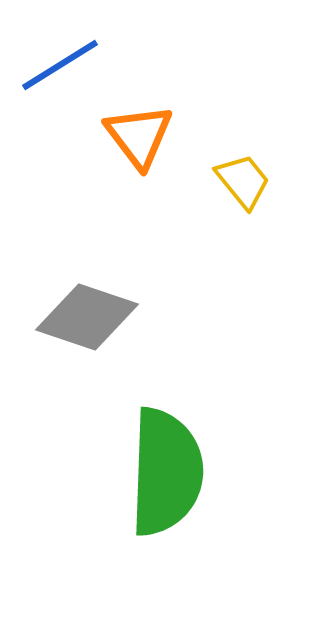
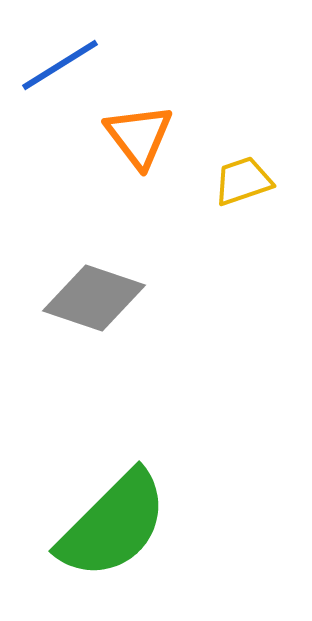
yellow trapezoid: rotated 70 degrees counterclockwise
gray diamond: moved 7 px right, 19 px up
green semicircle: moved 53 px left, 53 px down; rotated 43 degrees clockwise
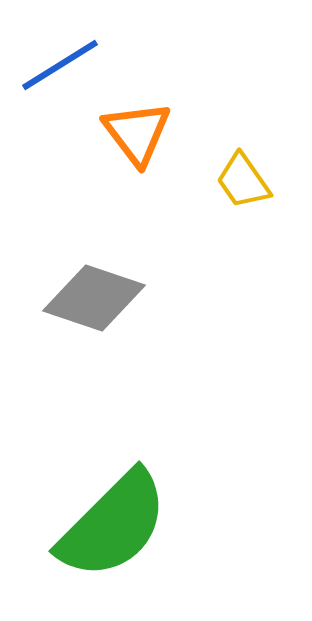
orange triangle: moved 2 px left, 3 px up
yellow trapezoid: rotated 106 degrees counterclockwise
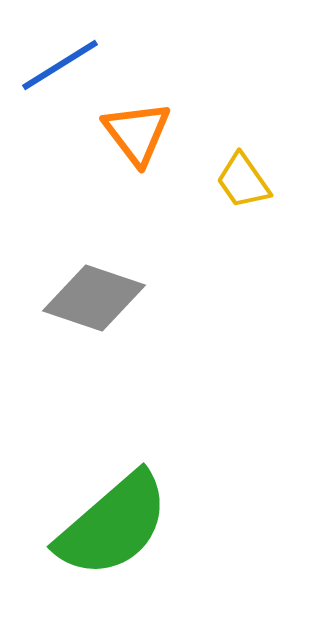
green semicircle: rotated 4 degrees clockwise
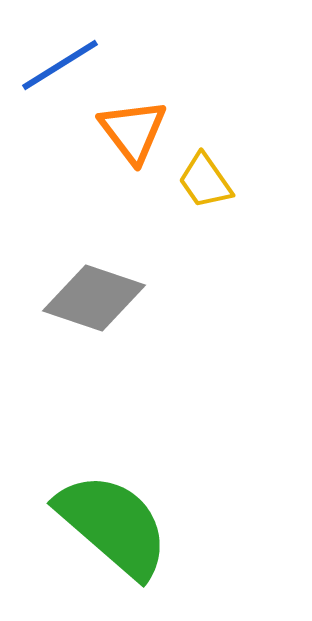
orange triangle: moved 4 px left, 2 px up
yellow trapezoid: moved 38 px left
green semicircle: rotated 98 degrees counterclockwise
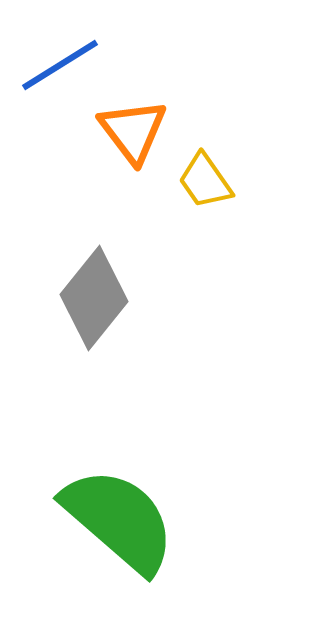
gray diamond: rotated 70 degrees counterclockwise
green semicircle: moved 6 px right, 5 px up
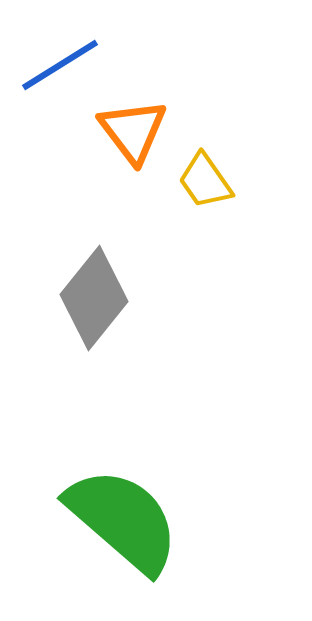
green semicircle: moved 4 px right
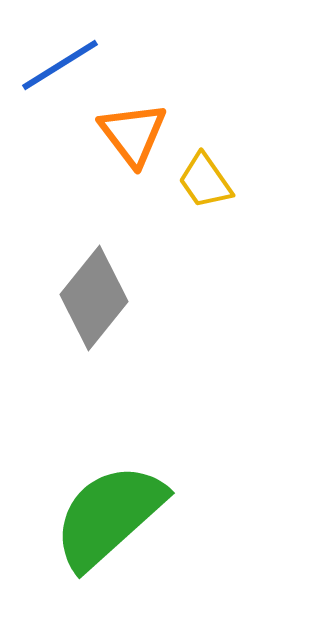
orange triangle: moved 3 px down
green semicircle: moved 14 px left, 4 px up; rotated 83 degrees counterclockwise
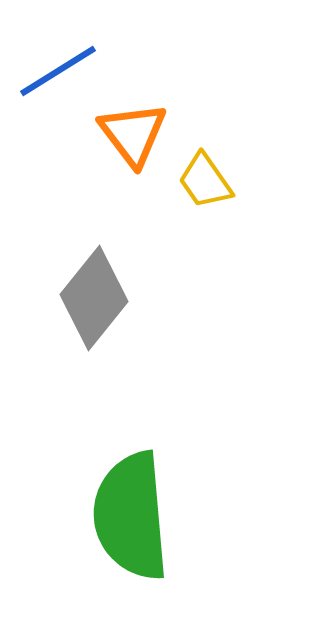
blue line: moved 2 px left, 6 px down
green semicircle: moved 22 px right; rotated 53 degrees counterclockwise
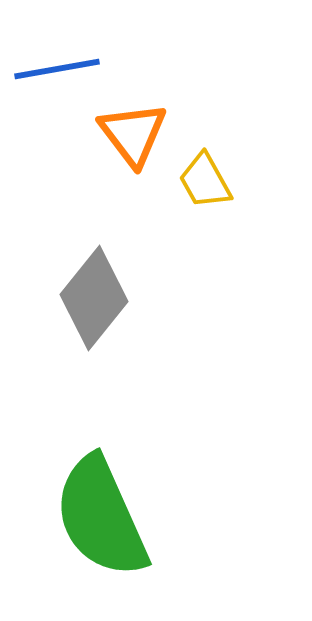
blue line: moved 1 px left, 2 px up; rotated 22 degrees clockwise
yellow trapezoid: rotated 6 degrees clockwise
green semicircle: moved 30 px left, 1 px down; rotated 19 degrees counterclockwise
